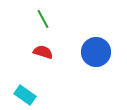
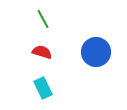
red semicircle: moved 1 px left
cyan rectangle: moved 18 px right, 7 px up; rotated 30 degrees clockwise
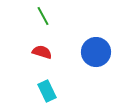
green line: moved 3 px up
cyan rectangle: moved 4 px right, 3 px down
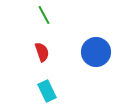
green line: moved 1 px right, 1 px up
red semicircle: rotated 54 degrees clockwise
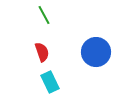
cyan rectangle: moved 3 px right, 9 px up
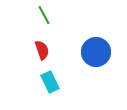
red semicircle: moved 2 px up
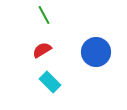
red semicircle: rotated 102 degrees counterclockwise
cyan rectangle: rotated 20 degrees counterclockwise
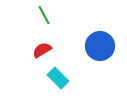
blue circle: moved 4 px right, 6 px up
cyan rectangle: moved 8 px right, 4 px up
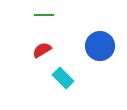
green line: rotated 60 degrees counterclockwise
cyan rectangle: moved 5 px right
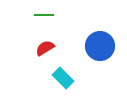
red semicircle: moved 3 px right, 2 px up
